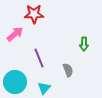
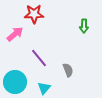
green arrow: moved 18 px up
purple line: rotated 18 degrees counterclockwise
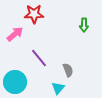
green arrow: moved 1 px up
cyan triangle: moved 14 px right
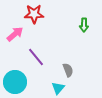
purple line: moved 3 px left, 1 px up
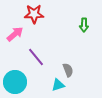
cyan triangle: moved 3 px up; rotated 32 degrees clockwise
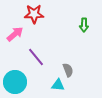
cyan triangle: rotated 24 degrees clockwise
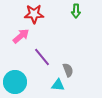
green arrow: moved 8 px left, 14 px up
pink arrow: moved 6 px right, 2 px down
purple line: moved 6 px right
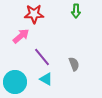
gray semicircle: moved 6 px right, 6 px up
cyan triangle: moved 12 px left, 6 px up; rotated 24 degrees clockwise
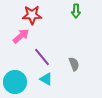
red star: moved 2 px left, 1 px down
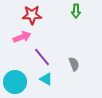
pink arrow: moved 1 px right, 1 px down; rotated 18 degrees clockwise
